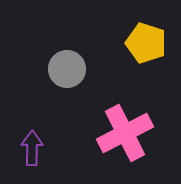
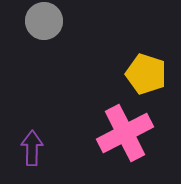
yellow pentagon: moved 31 px down
gray circle: moved 23 px left, 48 px up
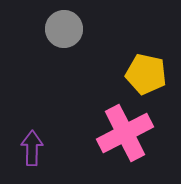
gray circle: moved 20 px right, 8 px down
yellow pentagon: rotated 6 degrees counterclockwise
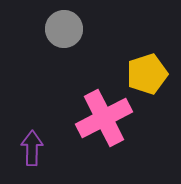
yellow pentagon: moved 1 px right; rotated 30 degrees counterclockwise
pink cross: moved 21 px left, 15 px up
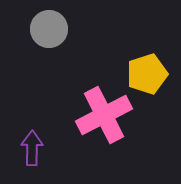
gray circle: moved 15 px left
pink cross: moved 3 px up
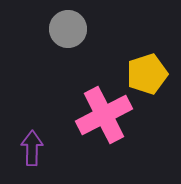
gray circle: moved 19 px right
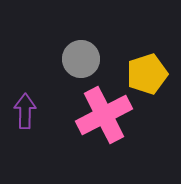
gray circle: moved 13 px right, 30 px down
purple arrow: moved 7 px left, 37 px up
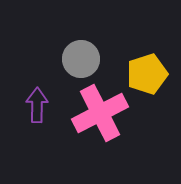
purple arrow: moved 12 px right, 6 px up
pink cross: moved 4 px left, 2 px up
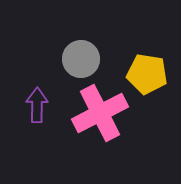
yellow pentagon: rotated 27 degrees clockwise
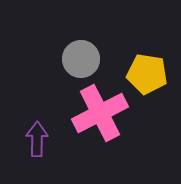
purple arrow: moved 34 px down
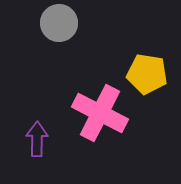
gray circle: moved 22 px left, 36 px up
pink cross: rotated 36 degrees counterclockwise
